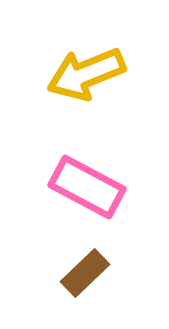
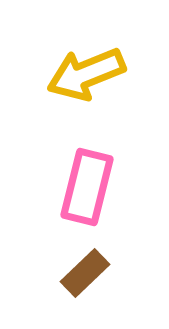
pink rectangle: rotated 76 degrees clockwise
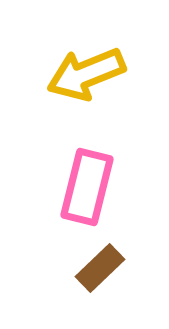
brown rectangle: moved 15 px right, 5 px up
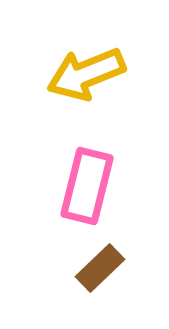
pink rectangle: moved 1 px up
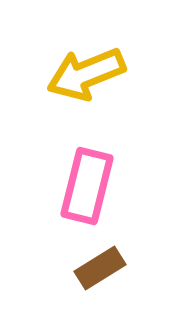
brown rectangle: rotated 12 degrees clockwise
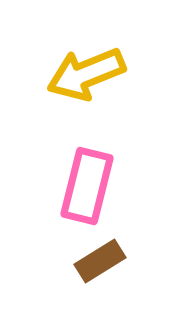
brown rectangle: moved 7 px up
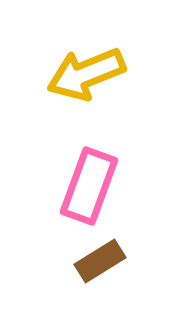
pink rectangle: moved 2 px right; rotated 6 degrees clockwise
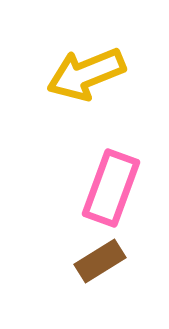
pink rectangle: moved 22 px right, 2 px down
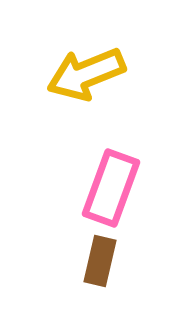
brown rectangle: rotated 45 degrees counterclockwise
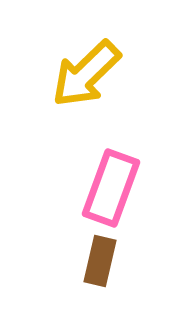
yellow arrow: rotated 22 degrees counterclockwise
